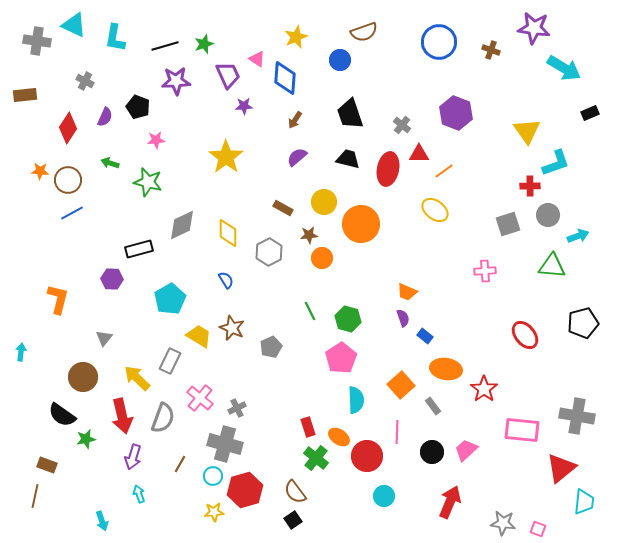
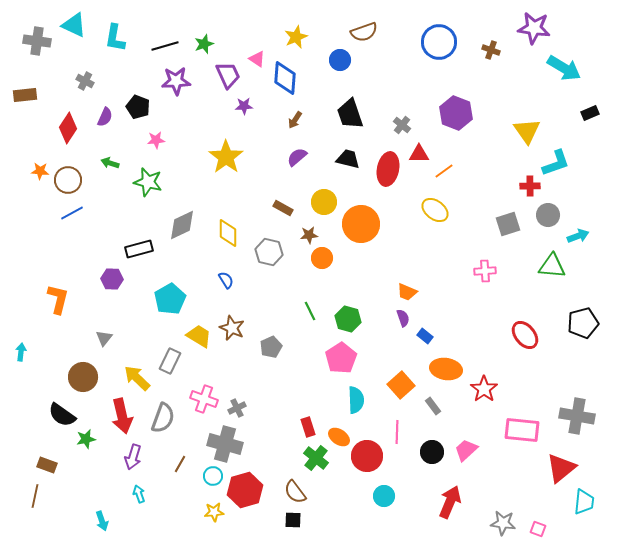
gray hexagon at (269, 252): rotated 20 degrees counterclockwise
pink cross at (200, 398): moved 4 px right, 1 px down; rotated 20 degrees counterclockwise
black square at (293, 520): rotated 36 degrees clockwise
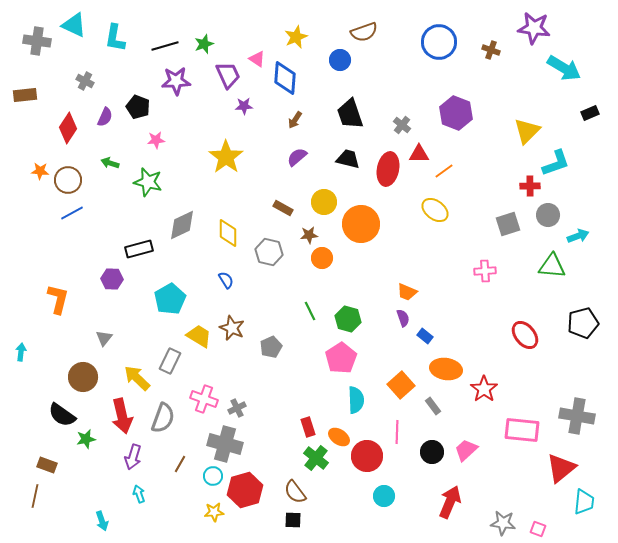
yellow triangle at (527, 131): rotated 20 degrees clockwise
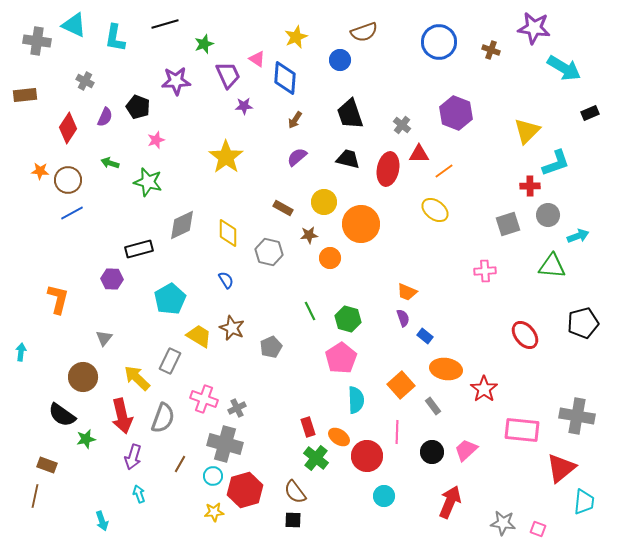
black line at (165, 46): moved 22 px up
pink star at (156, 140): rotated 12 degrees counterclockwise
orange circle at (322, 258): moved 8 px right
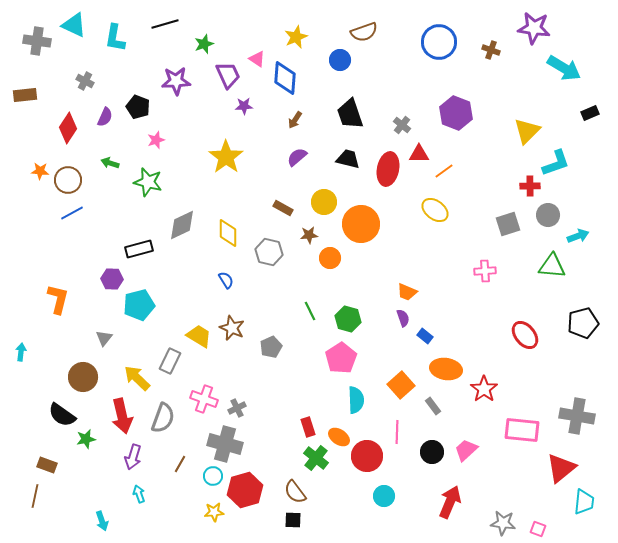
cyan pentagon at (170, 299): moved 31 px left, 6 px down; rotated 16 degrees clockwise
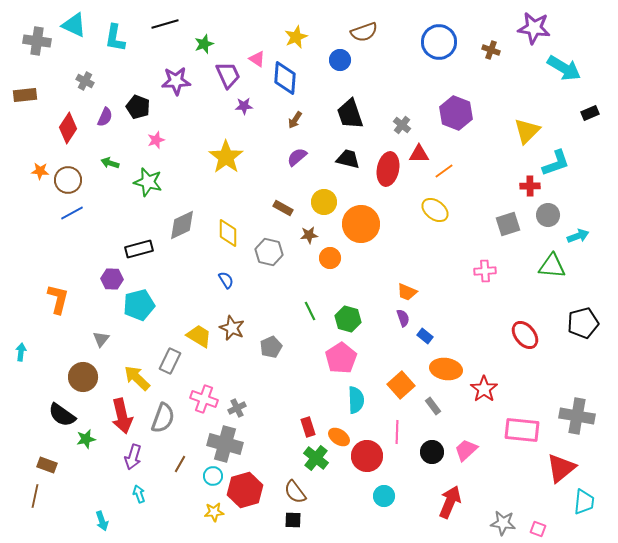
gray triangle at (104, 338): moved 3 px left, 1 px down
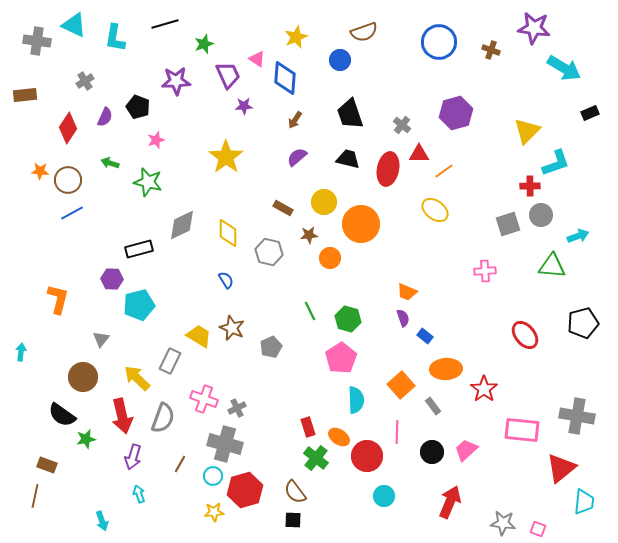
gray cross at (85, 81): rotated 30 degrees clockwise
purple hexagon at (456, 113): rotated 24 degrees clockwise
gray circle at (548, 215): moved 7 px left
orange ellipse at (446, 369): rotated 12 degrees counterclockwise
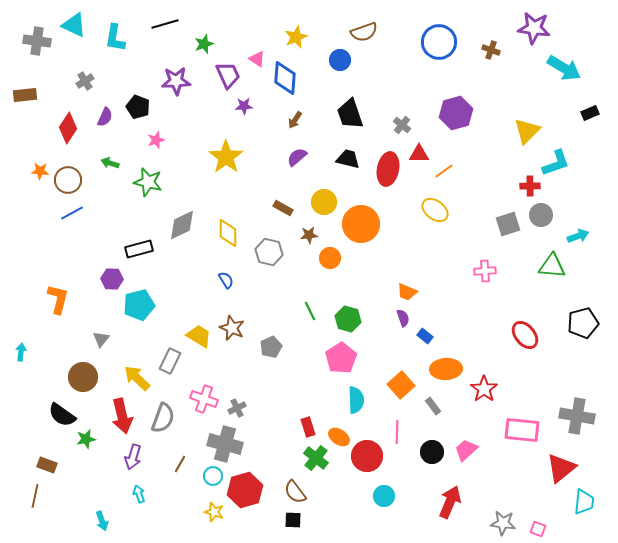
yellow star at (214, 512): rotated 24 degrees clockwise
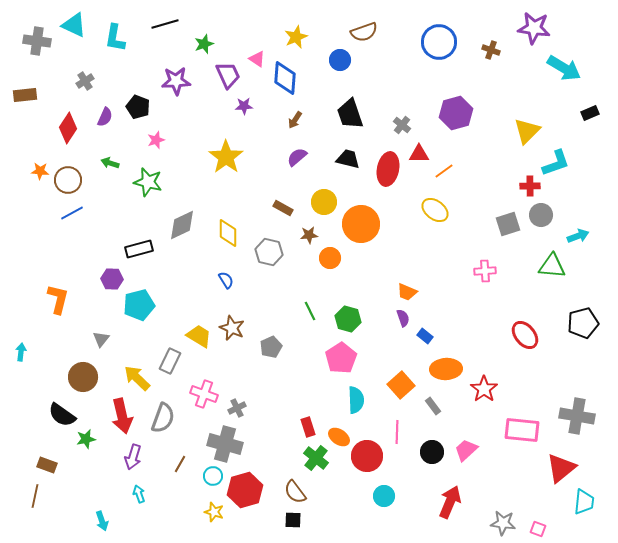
pink cross at (204, 399): moved 5 px up
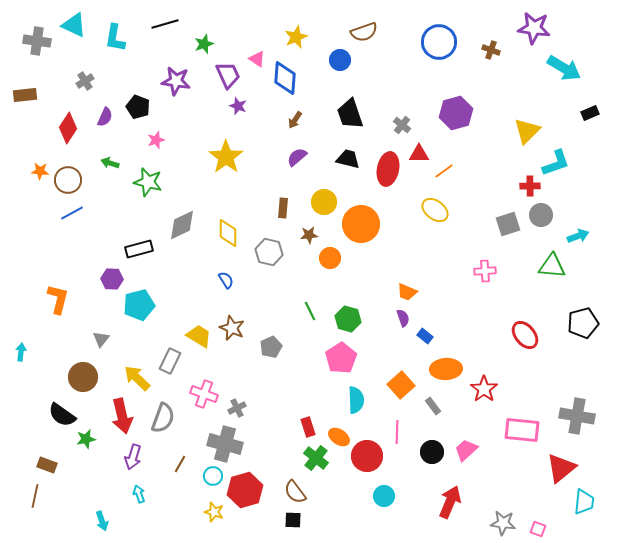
purple star at (176, 81): rotated 12 degrees clockwise
purple star at (244, 106): moved 6 px left; rotated 24 degrees clockwise
brown rectangle at (283, 208): rotated 66 degrees clockwise
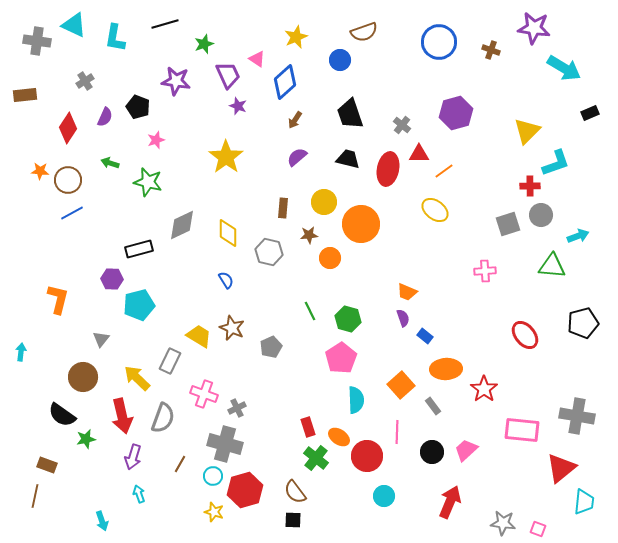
blue diamond at (285, 78): moved 4 px down; rotated 44 degrees clockwise
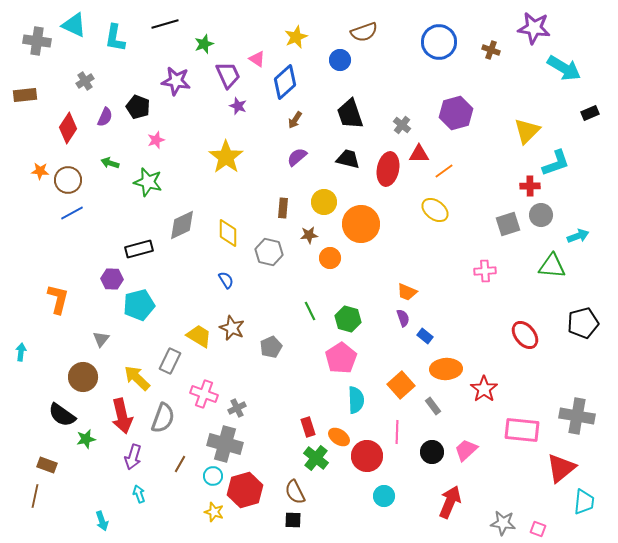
brown semicircle at (295, 492): rotated 10 degrees clockwise
